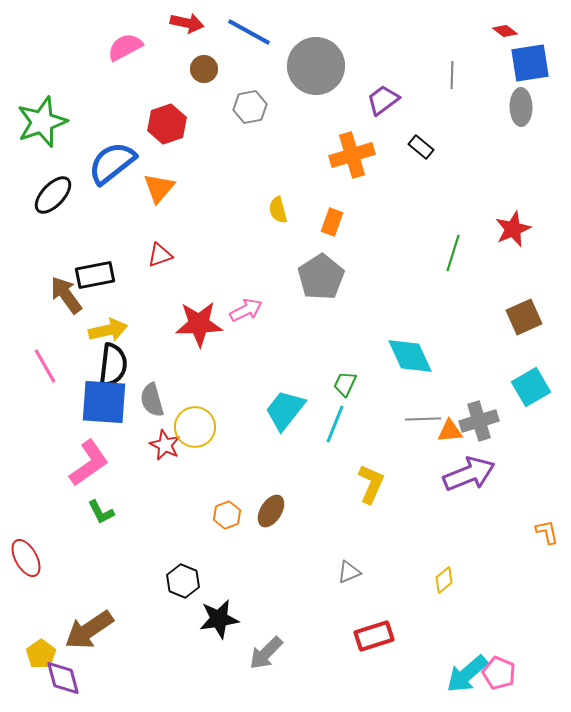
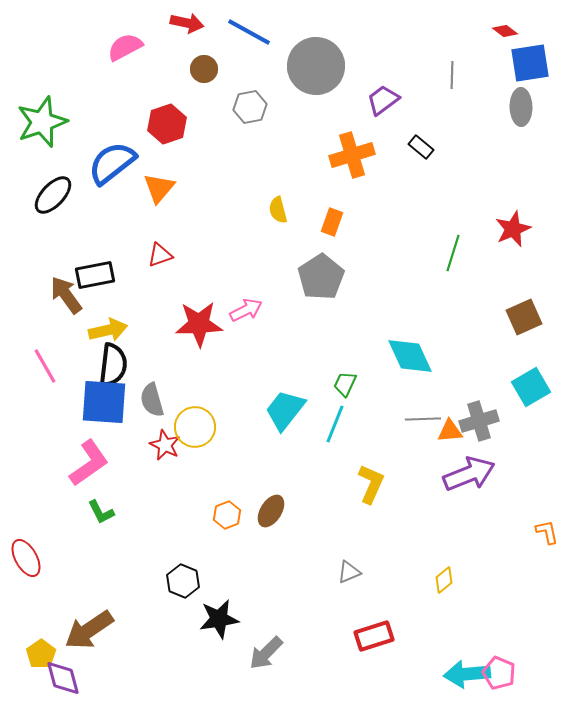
cyan arrow at (467, 674): rotated 36 degrees clockwise
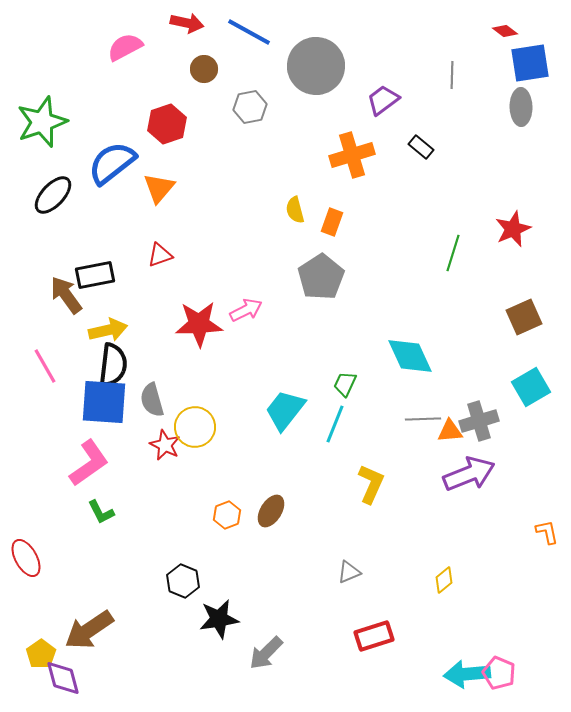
yellow semicircle at (278, 210): moved 17 px right
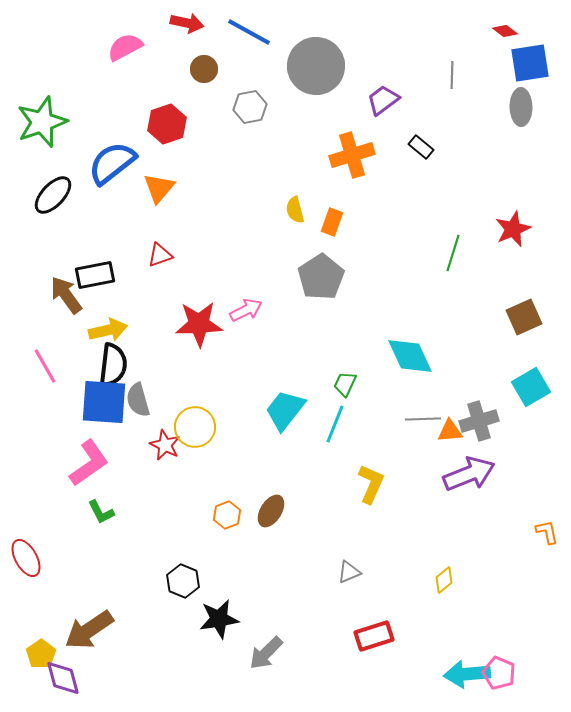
gray semicircle at (152, 400): moved 14 px left
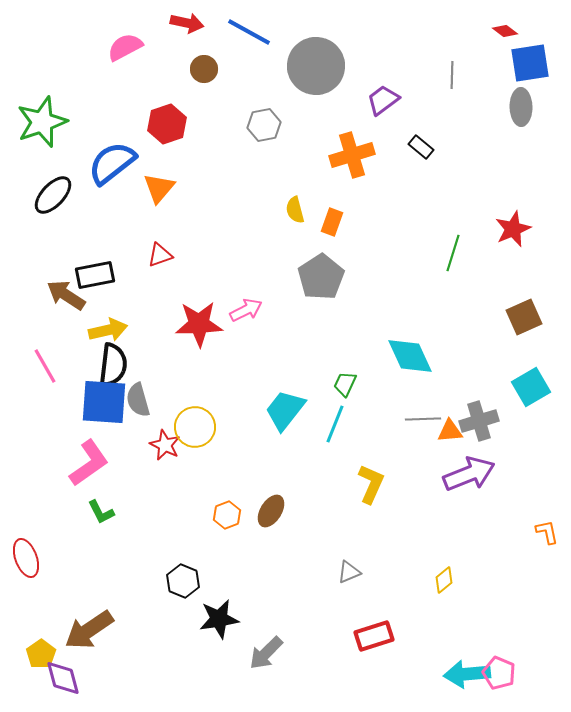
gray hexagon at (250, 107): moved 14 px right, 18 px down
brown arrow at (66, 295): rotated 21 degrees counterclockwise
red ellipse at (26, 558): rotated 9 degrees clockwise
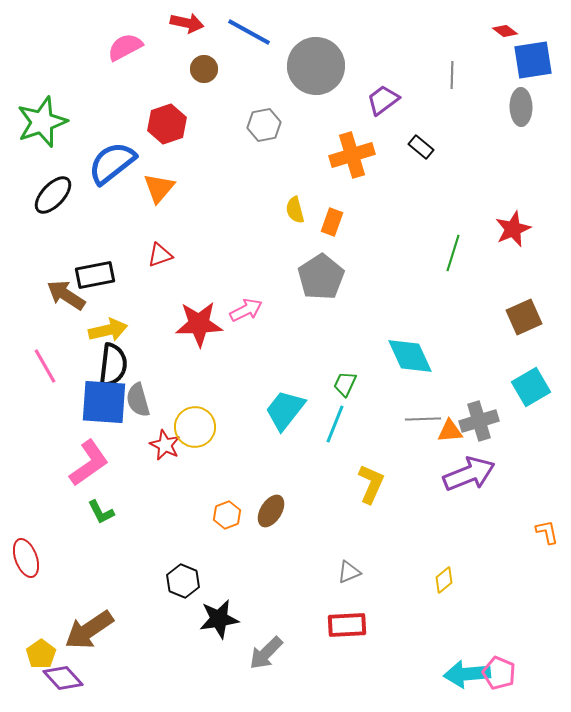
blue square at (530, 63): moved 3 px right, 3 px up
red rectangle at (374, 636): moved 27 px left, 11 px up; rotated 15 degrees clockwise
purple diamond at (63, 678): rotated 27 degrees counterclockwise
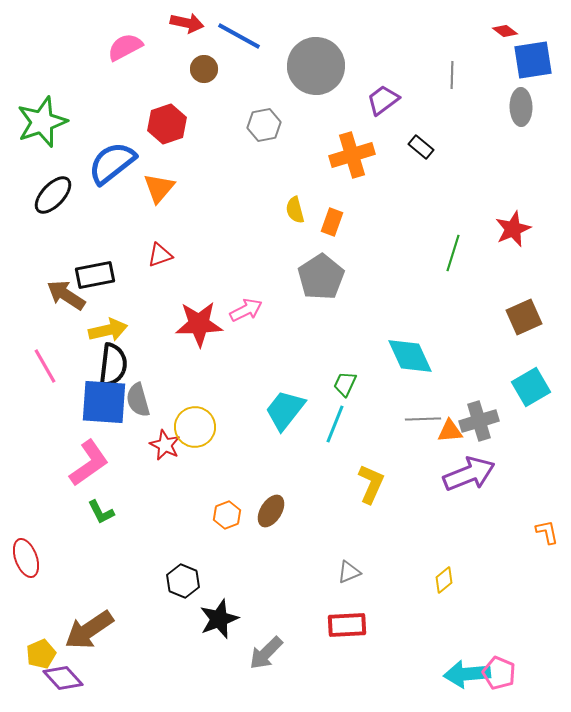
blue line at (249, 32): moved 10 px left, 4 px down
black star at (219, 619): rotated 12 degrees counterclockwise
yellow pentagon at (41, 654): rotated 12 degrees clockwise
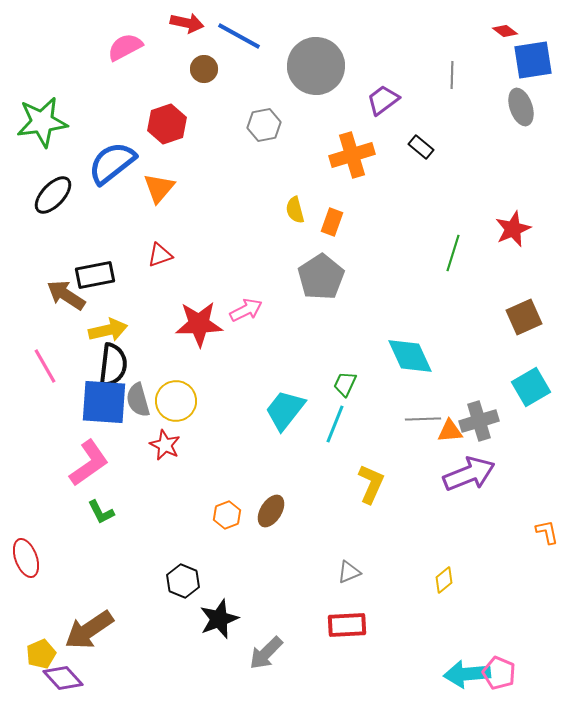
gray ellipse at (521, 107): rotated 18 degrees counterclockwise
green star at (42, 122): rotated 12 degrees clockwise
yellow circle at (195, 427): moved 19 px left, 26 px up
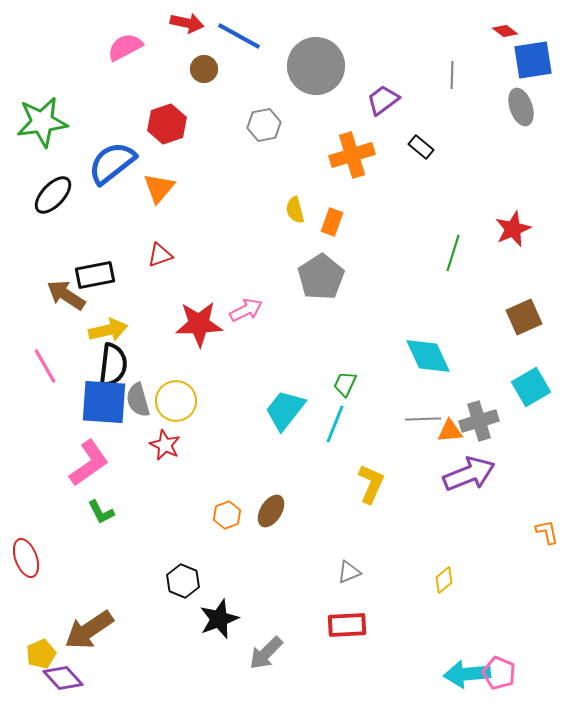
cyan diamond at (410, 356): moved 18 px right
